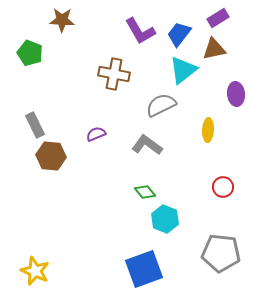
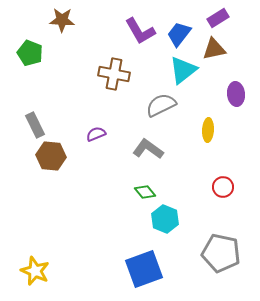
gray L-shape: moved 1 px right, 4 px down
gray pentagon: rotated 6 degrees clockwise
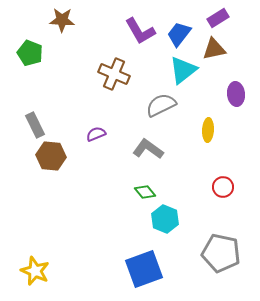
brown cross: rotated 12 degrees clockwise
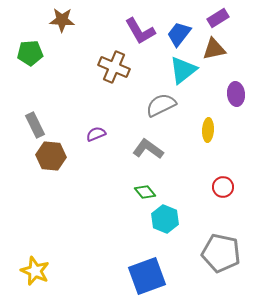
green pentagon: rotated 25 degrees counterclockwise
brown cross: moved 7 px up
blue square: moved 3 px right, 7 px down
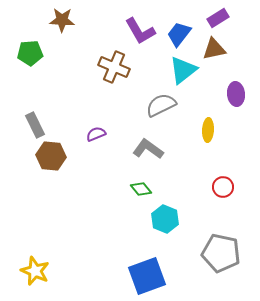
green diamond: moved 4 px left, 3 px up
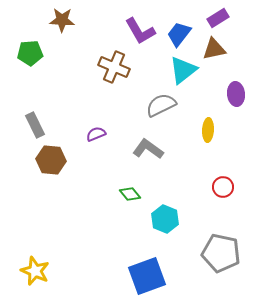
brown hexagon: moved 4 px down
green diamond: moved 11 px left, 5 px down
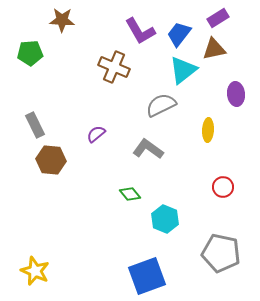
purple semicircle: rotated 18 degrees counterclockwise
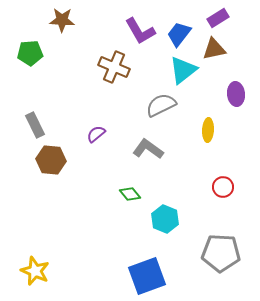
gray pentagon: rotated 9 degrees counterclockwise
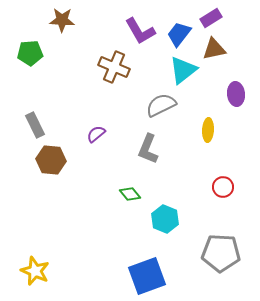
purple rectangle: moved 7 px left
gray L-shape: rotated 104 degrees counterclockwise
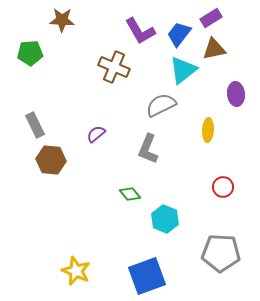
yellow star: moved 41 px right
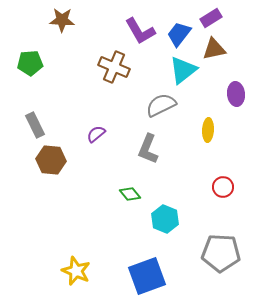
green pentagon: moved 10 px down
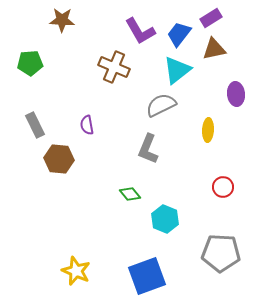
cyan triangle: moved 6 px left
purple semicircle: moved 9 px left, 9 px up; rotated 60 degrees counterclockwise
brown hexagon: moved 8 px right, 1 px up
